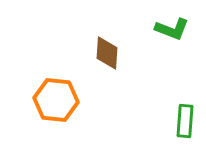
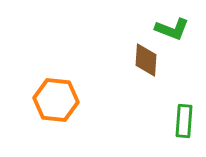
brown diamond: moved 39 px right, 7 px down
green rectangle: moved 1 px left
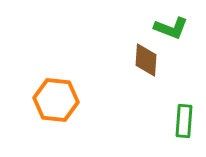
green L-shape: moved 1 px left, 1 px up
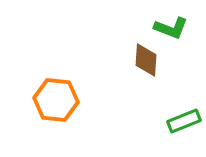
green rectangle: rotated 64 degrees clockwise
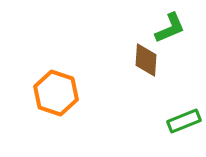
green L-shape: moved 1 px left; rotated 44 degrees counterclockwise
orange hexagon: moved 7 px up; rotated 12 degrees clockwise
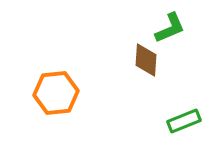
orange hexagon: rotated 24 degrees counterclockwise
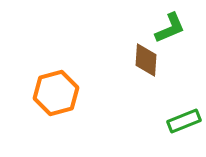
orange hexagon: rotated 9 degrees counterclockwise
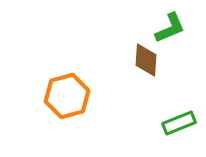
orange hexagon: moved 11 px right, 3 px down
green rectangle: moved 5 px left, 2 px down
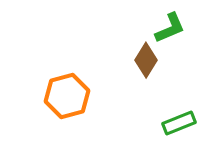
brown diamond: rotated 28 degrees clockwise
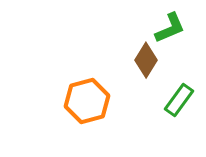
orange hexagon: moved 20 px right, 5 px down
green rectangle: moved 23 px up; rotated 32 degrees counterclockwise
